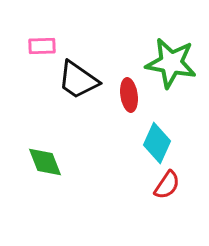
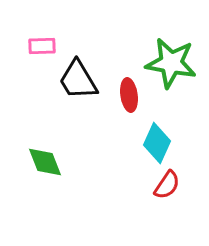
black trapezoid: rotated 24 degrees clockwise
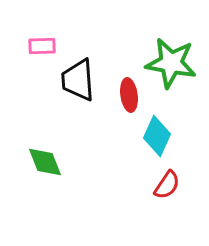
black trapezoid: rotated 27 degrees clockwise
cyan diamond: moved 7 px up
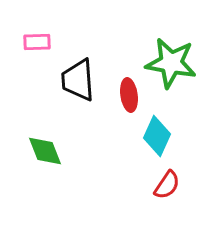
pink rectangle: moved 5 px left, 4 px up
green diamond: moved 11 px up
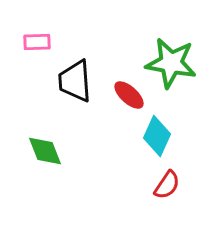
black trapezoid: moved 3 px left, 1 px down
red ellipse: rotated 40 degrees counterclockwise
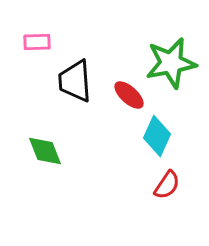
green star: rotated 21 degrees counterclockwise
